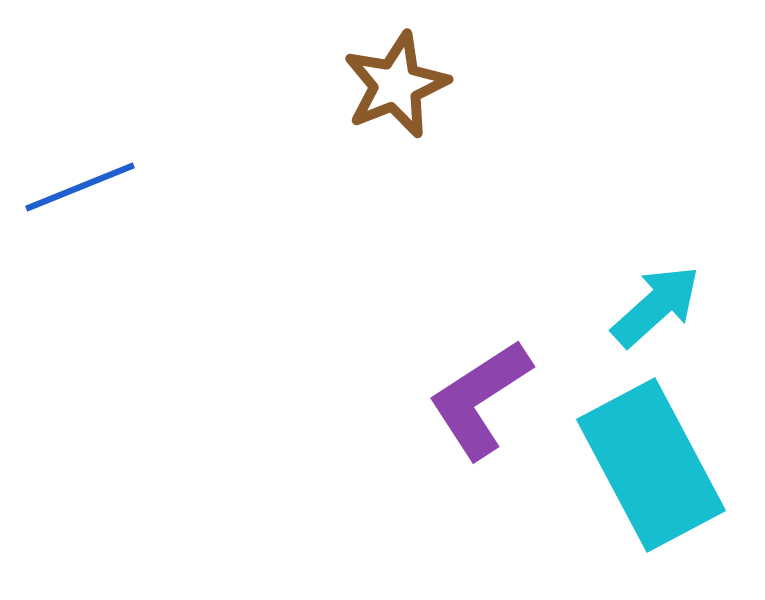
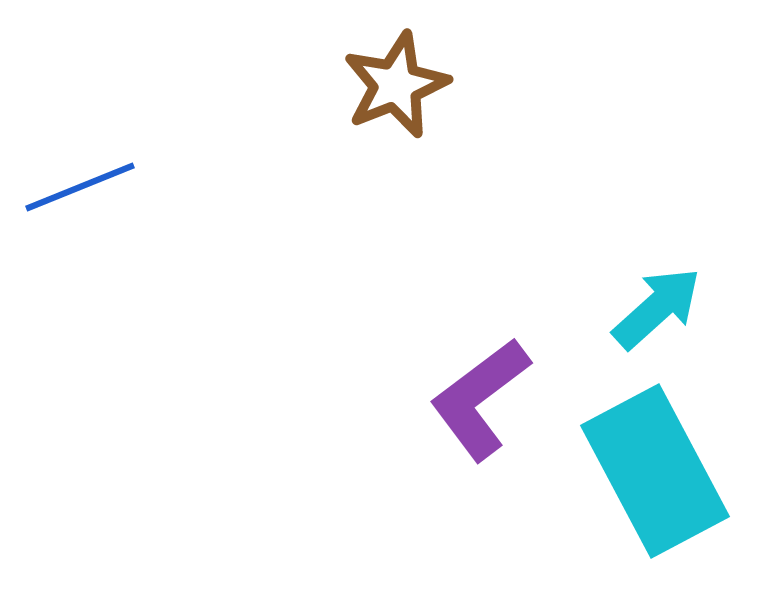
cyan arrow: moved 1 px right, 2 px down
purple L-shape: rotated 4 degrees counterclockwise
cyan rectangle: moved 4 px right, 6 px down
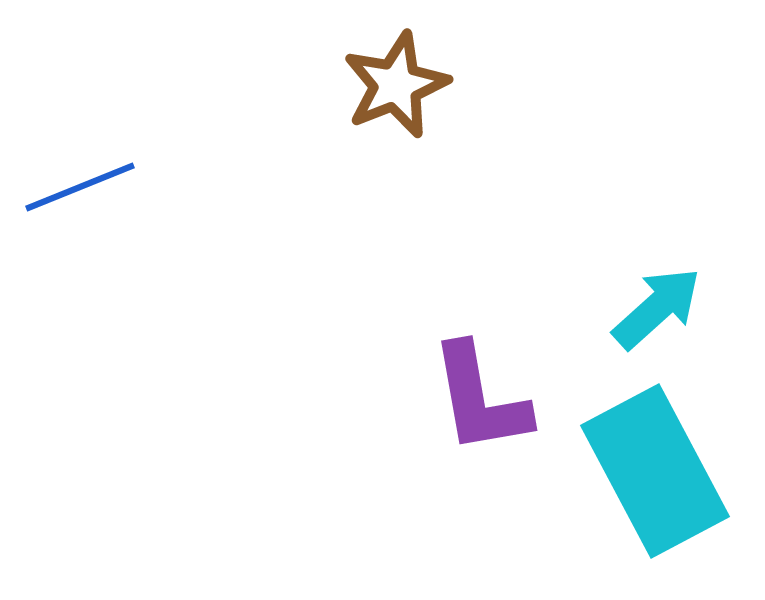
purple L-shape: rotated 63 degrees counterclockwise
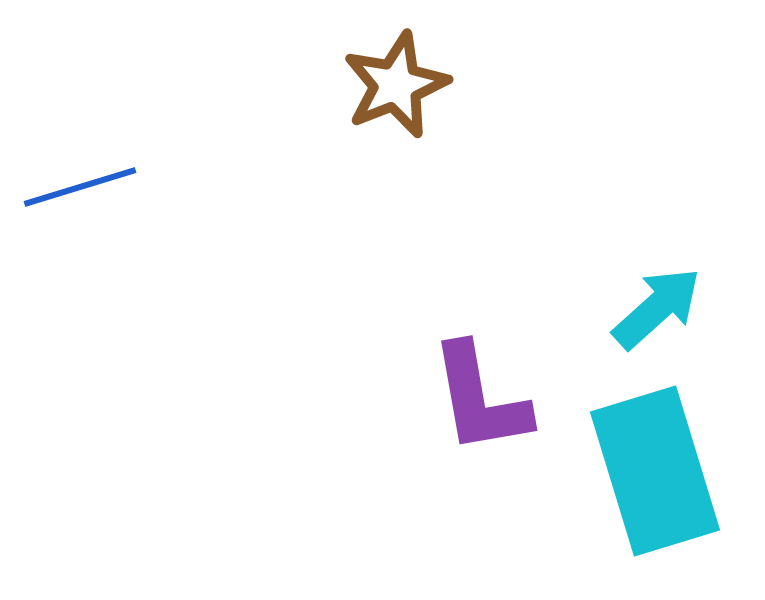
blue line: rotated 5 degrees clockwise
cyan rectangle: rotated 11 degrees clockwise
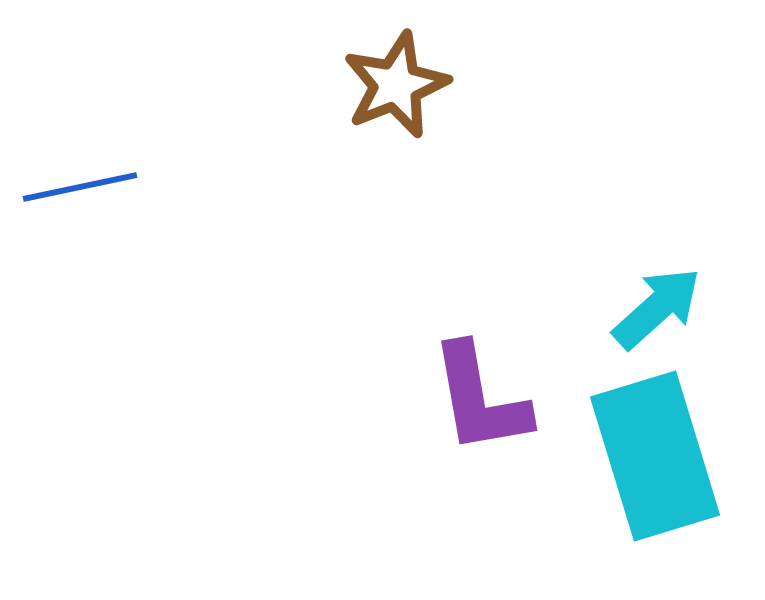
blue line: rotated 5 degrees clockwise
cyan rectangle: moved 15 px up
